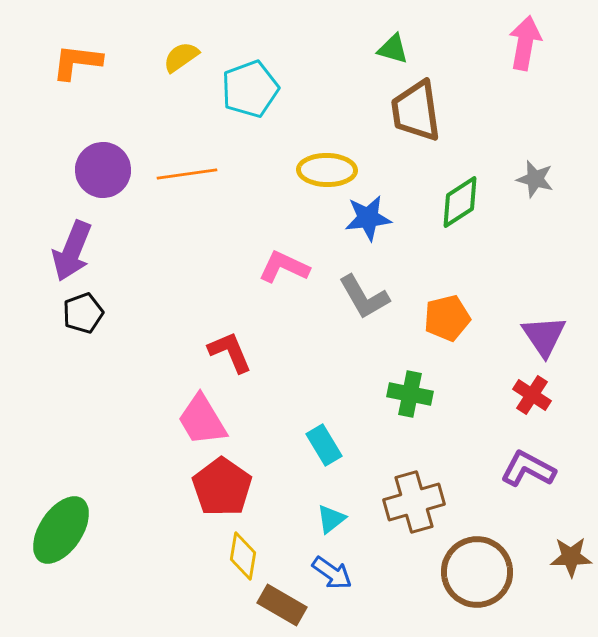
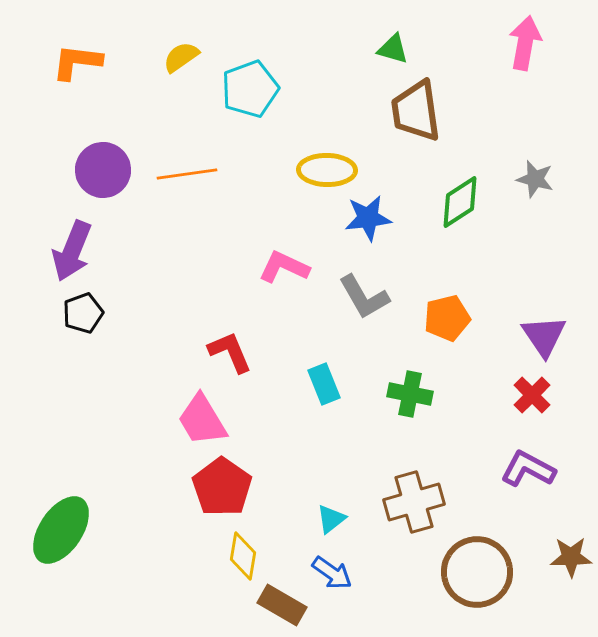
red cross: rotated 12 degrees clockwise
cyan rectangle: moved 61 px up; rotated 9 degrees clockwise
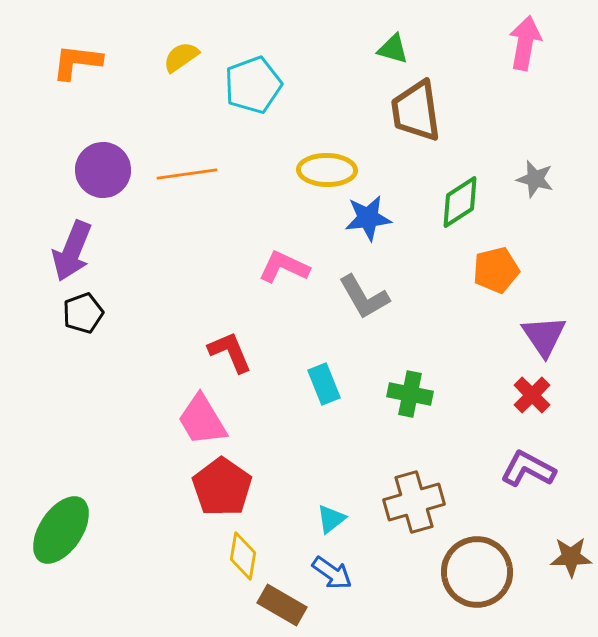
cyan pentagon: moved 3 px right, 4 px up
orange pentagon: moved 49 px right, 48 px up
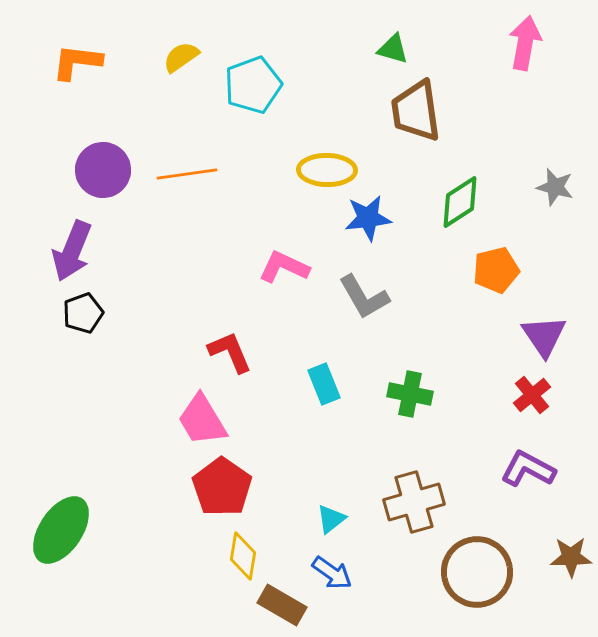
gray star: moved 20 px right, 8 px down
red cross: rotated 6 degrees clockwise
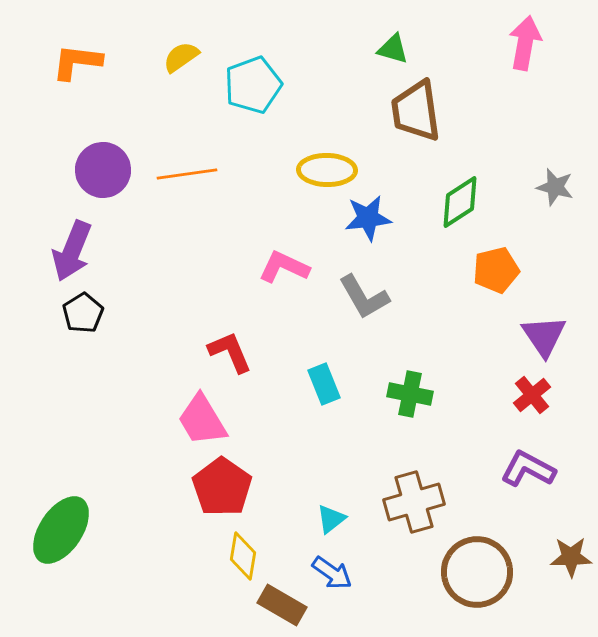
black pentagon: rotated 12 degrees counterclockwise
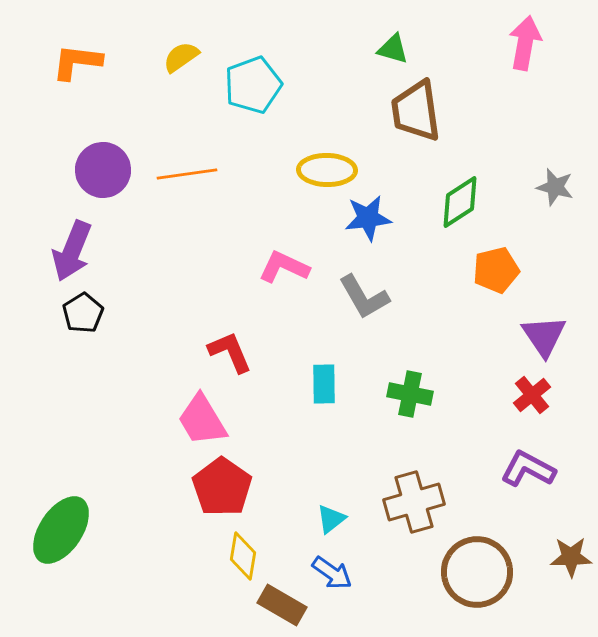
cyan rectangle: rotated 21 degrees clockwise
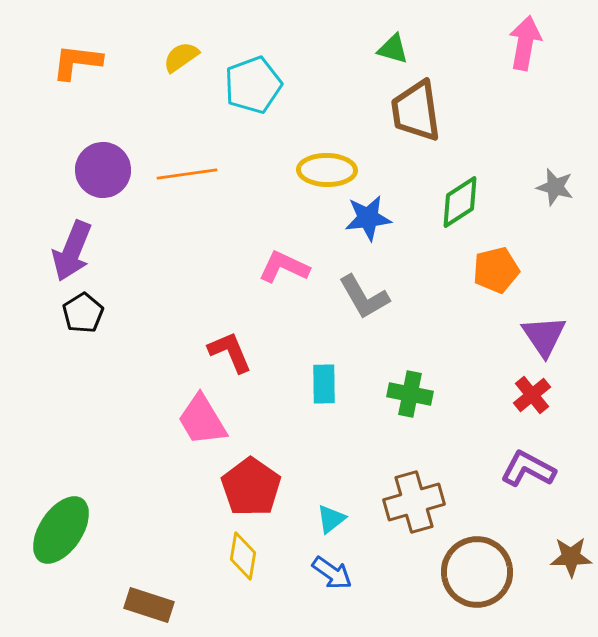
red pentagon: moved 29 px right
brown rectangle: moved 133 px left; rotated 12 degrees counterclockwise
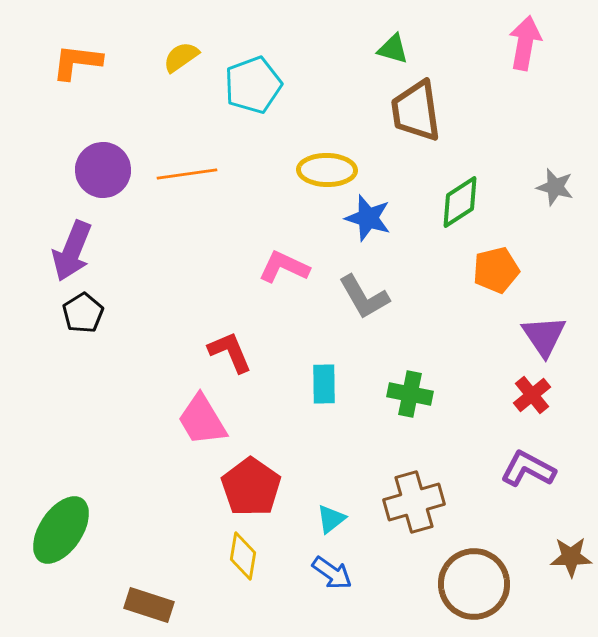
blue star: rotated 24 degrees clockwise
brown circle: moved 3 px left, 12 px down
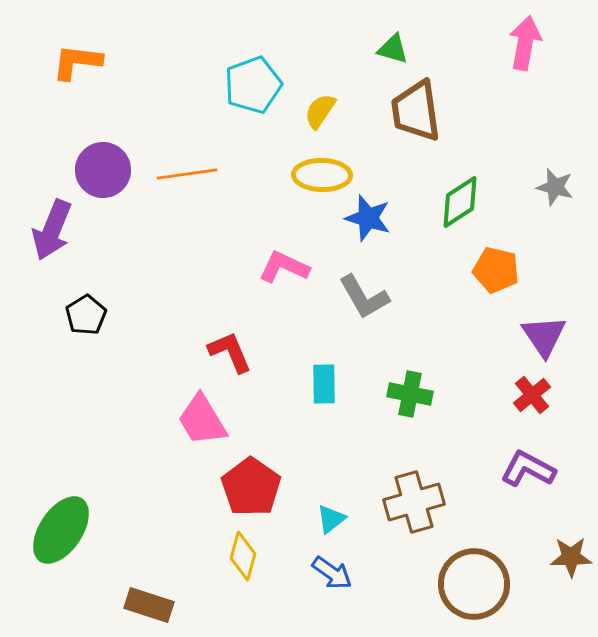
yellow semicircle: moved 139 px right, 54 px down; rotated 21 degrees counterclockwise
yellow ellipse: moved 5 px left, 5 px down
purple arrow: moved 20 px left, 21 px up
orange pentagon: rotated 27 degrees clockwise
black pentagon: moved 3 px right, 2 px down
yellow diamond: rotated 6 degrees clockwise
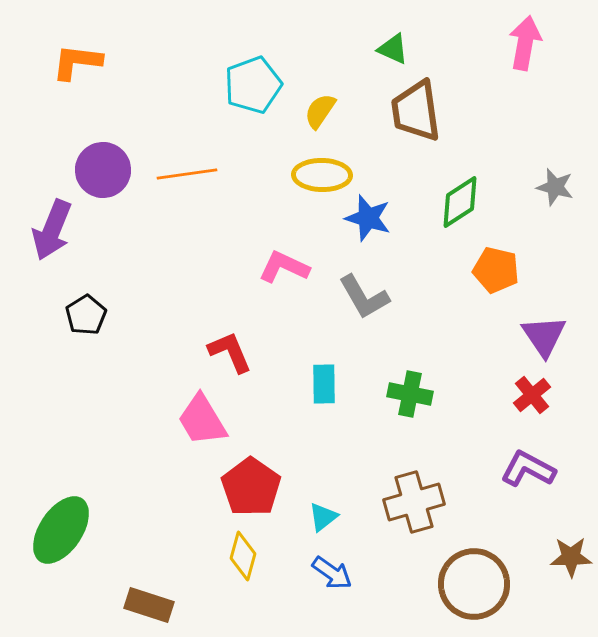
green triangle: rotated 8 degrees clockwise
cyan triangle: moved 8 px left, 2 px up
